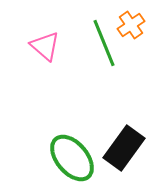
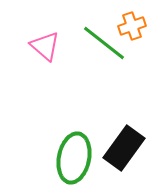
orange cross: moved 1 px right, 1 px down; rotated 16 degrees clockwise
green line: rotated 30 degrees counterclockwise
green ellipse: moved 2 px right; rotated 51 degrees clockwise
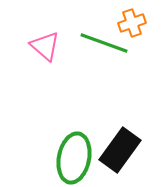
orange cross: moved 3 px up
green line: rotated 18 degrees counterclockwise
black rectangle: moved 4 px left, 2 px down
